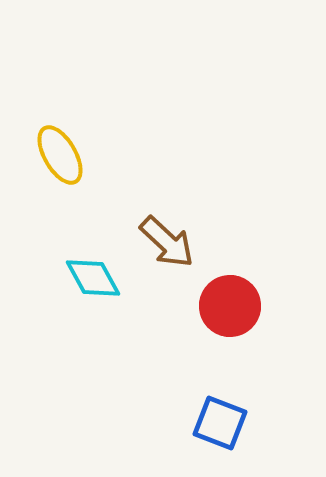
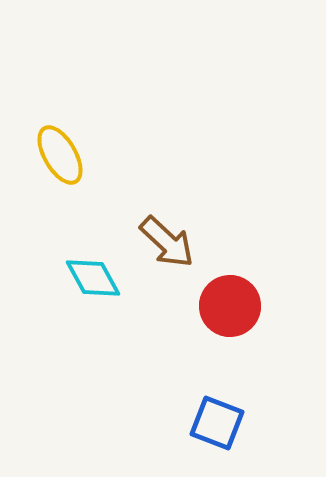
blue square: moved 3 px left
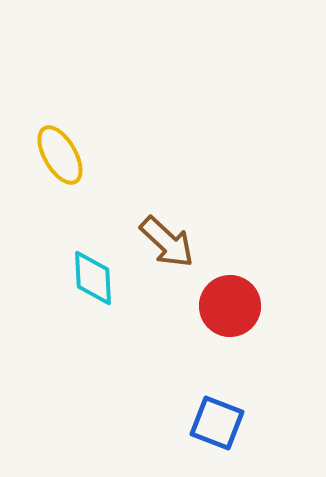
cyan diamond: rotated 26 degrees clockwise
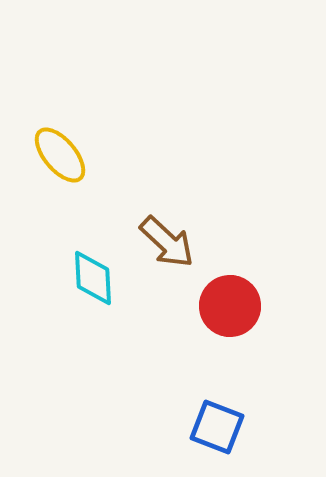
yellow ellipse: rotated 10 degrees counterclockwise
blue square: moved 4 px down
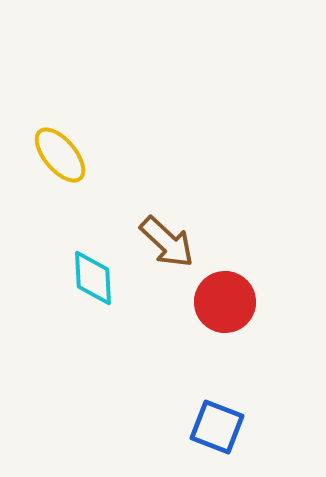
red circle: moved 5 px left, 4 px up
